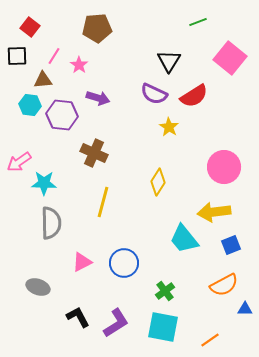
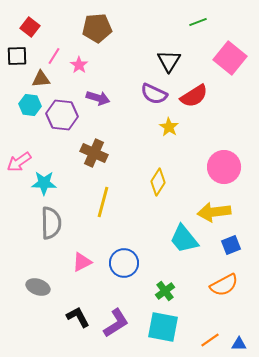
brown triangle: moved 2 px left, 1 px up
blue triangle: moved 6 px left, 35 px down
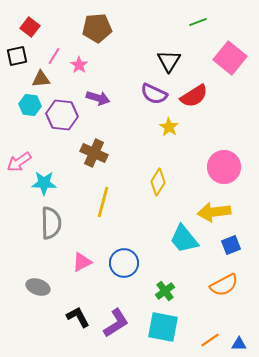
black square: rotated 10 degrees counterclockwise
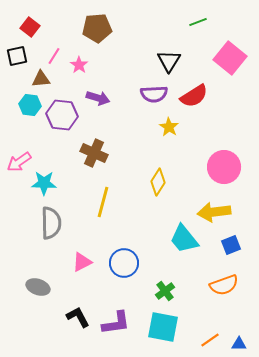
purple semicircle: rotated 28 degrees counterclockwise
orange semicircle: rotated 8 degrees clockwise
purple L-shape: rotated 24 degrees clockwise
